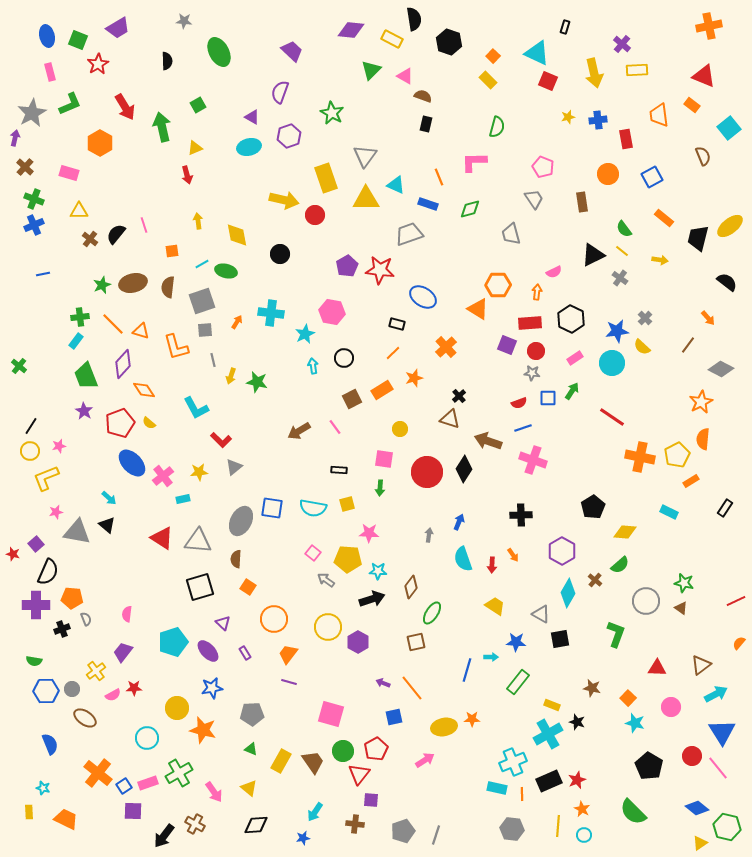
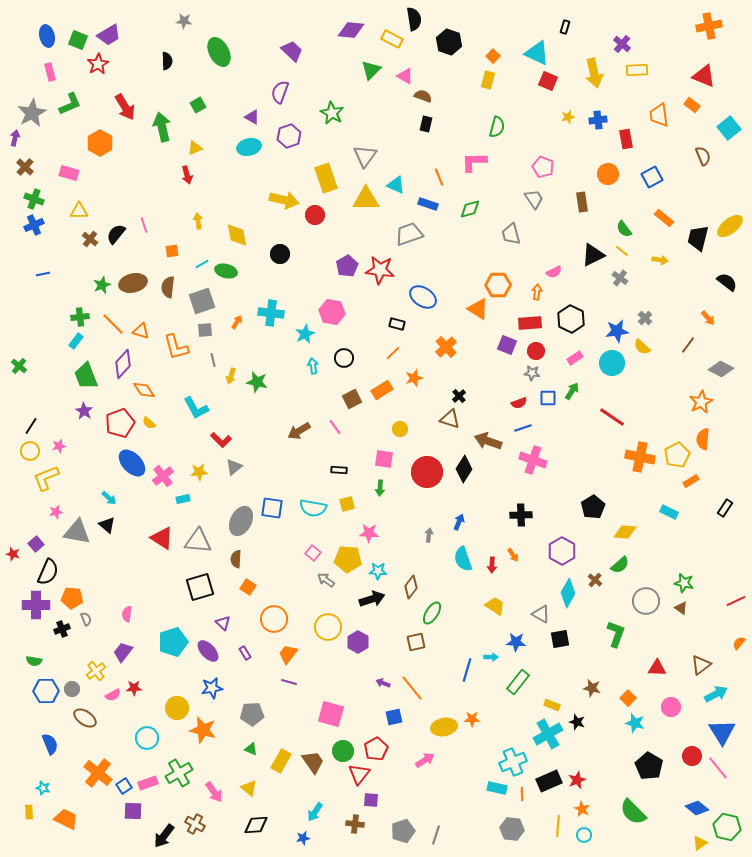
purple trapezoid at (118, 28): moved 9 px left, 7 px down
yellow rectangle at (488, 80): rotated 60 degrees clockwise
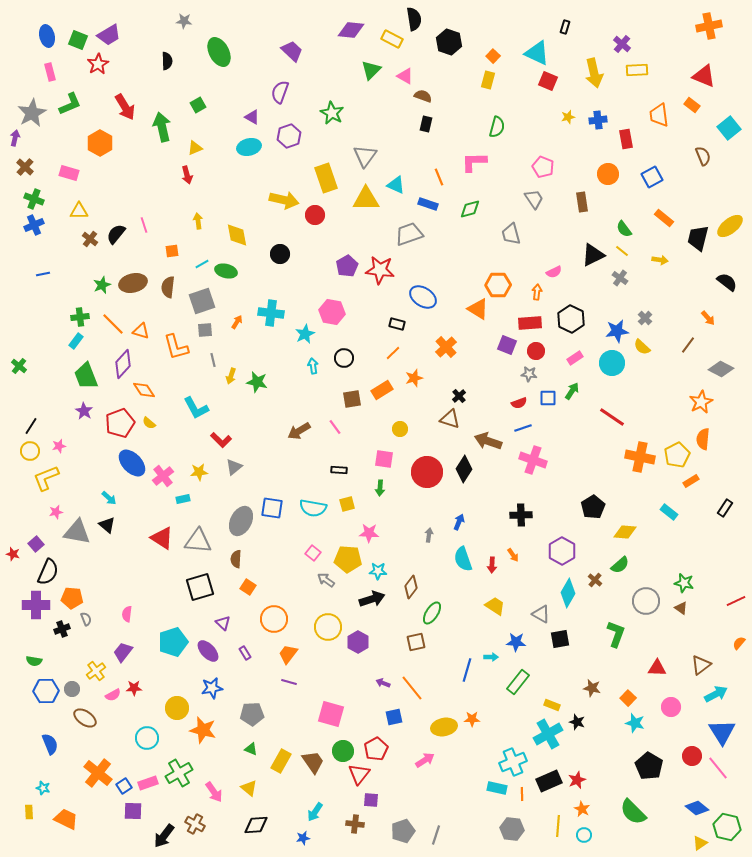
gray star at (532, 373): moved 3 px left, 1 px down
brown square at (352, 399): rotated 18 degrees clockwise
cyan rectangle at (669, 512): rotated 12 degrees clockwise
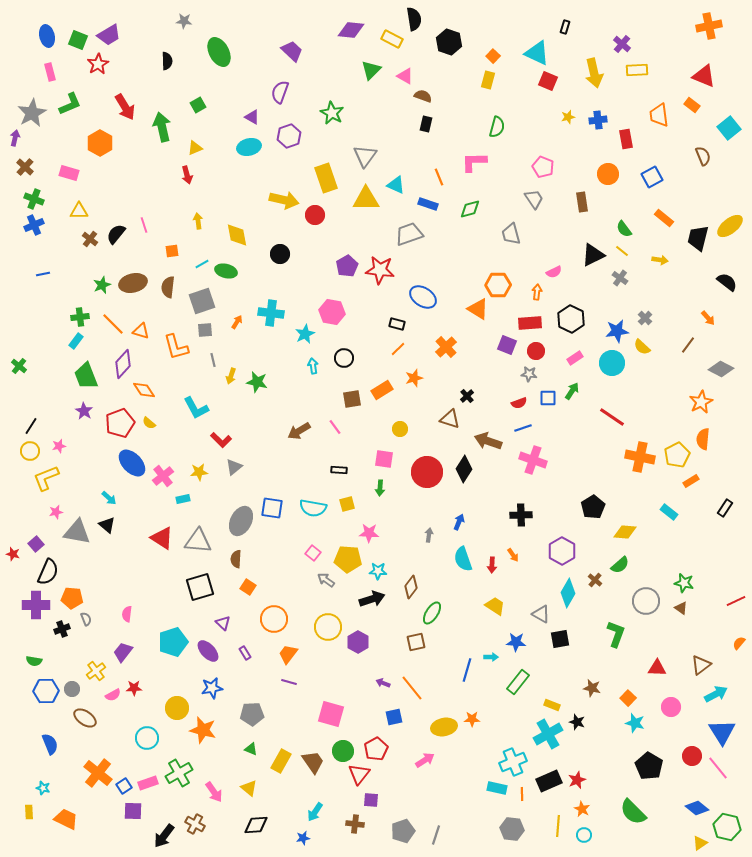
orange line at (393, 353): moved 5 px right, 4 px up
black cross at (459, 396): moved 8 px right
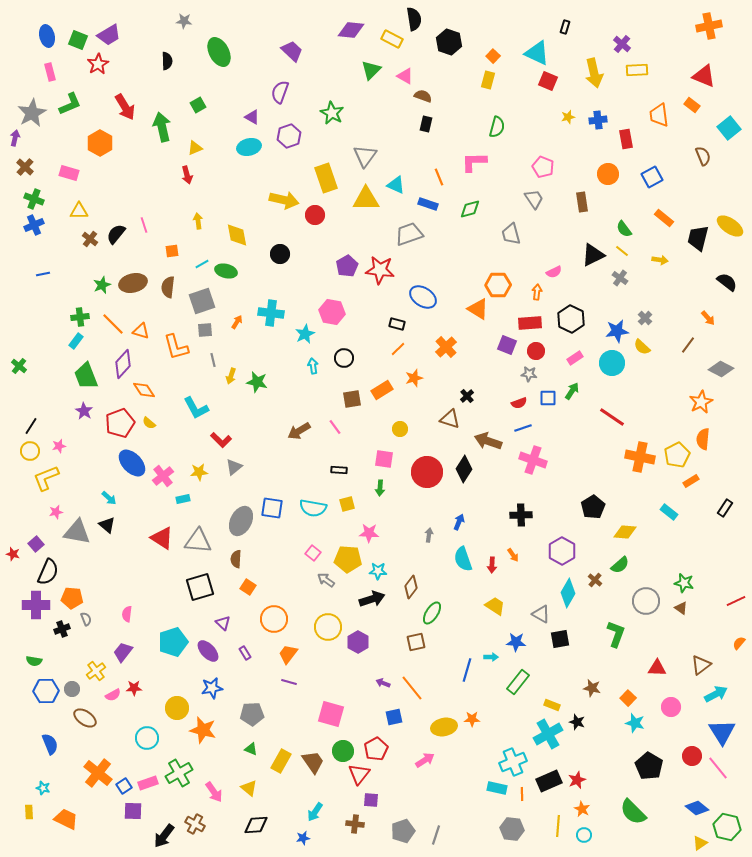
yellow ellipse at (730, 226): rotated 72 degrees clockwise
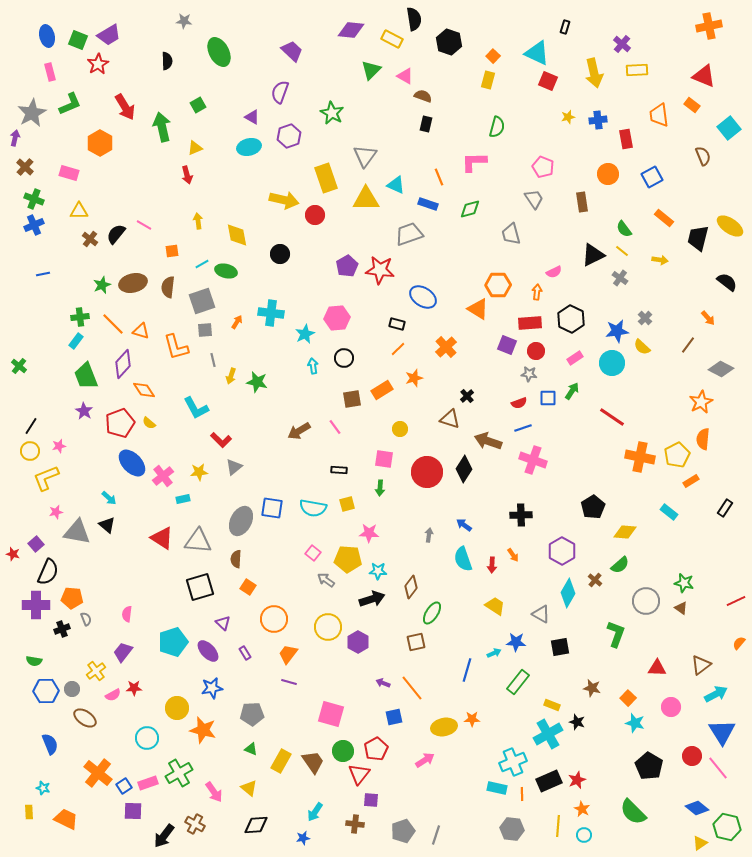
pink line at (144, 225): rotated 42 degrees counterclockwise
pink hexagon at (332, 312): moved 5 px right, 6 px down; rotated 15 degrees counterclockwise
blue arrow at (459, 522): moved 5 px right, 3 px down; rotated 77 degrees counterclockwise
black square at (560, 639): moved 8 px down
cyan arrow at (491, 657): moved 3 px right, 4 px up; rotated 24 degrees counterclockwise
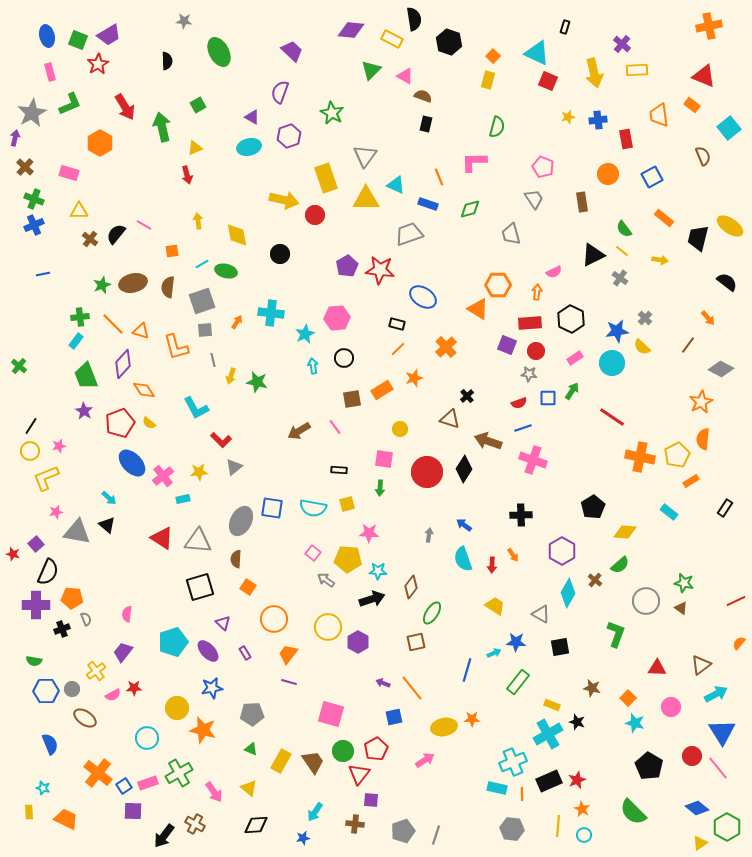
green hexagon at (727, 827): rotated 16 degrees clockwise
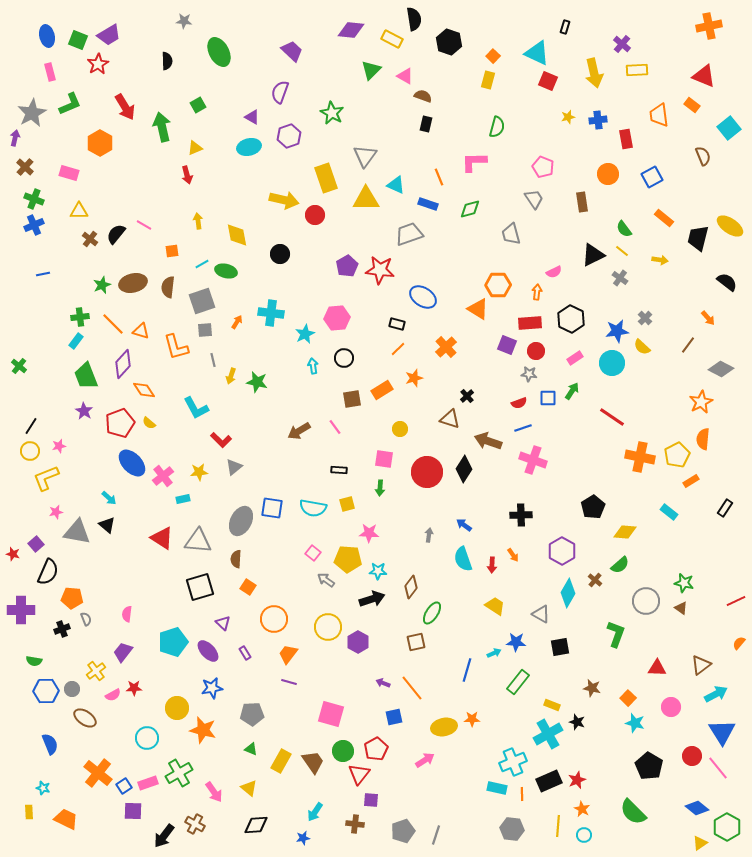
purple cross at (36, 605): moved 15 px left, 5 px down
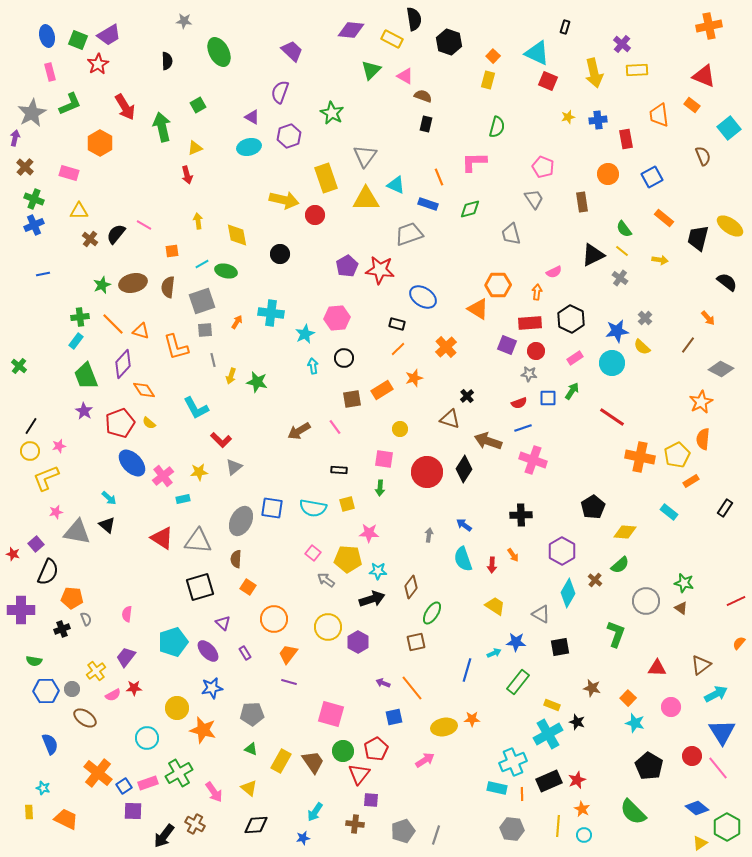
purple trapezoid at (123, 652): moved 3 px right, 5 px down
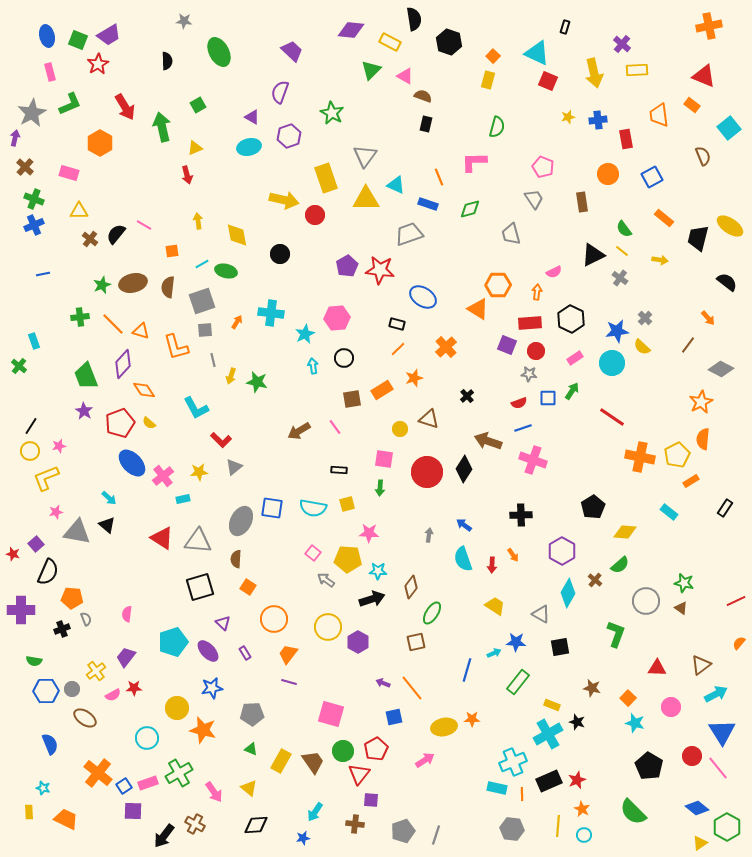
yellow rectangle at (392, 39): moved 2 px left, 3 px down
cyan rectangle at (76, 341): moved 42 px left; rotated 56 degrees counterclockwise
brown triangle at (450, 419): moved 21 px left
